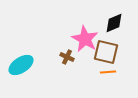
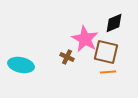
cyan ellipse: rotated 45 degrees clockwise
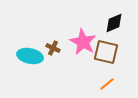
pink star: moved 2 px left, 3 px down
brown cross: moved 14 px left, 9 px up
cyan ellipse: moved 9 px right, 9 px up
orange line: moved 1 px left, 12 px down; rotated 35 degrees counterclockwise
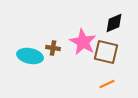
brown cross: rotated 16 degrees counterclockwise
orange line: rotated 14 degrees clockwise
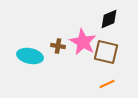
black diamond: moved 5 px left, 4 px up
brown cross: moved 5 px right, 2 px up
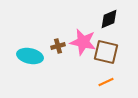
pink star: rotated 16 degrees counterclockwise
brown cross: rotated 24 degrees counterclockwise
orange line: moved 1 px left, 2 px up
